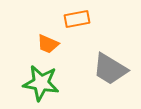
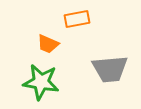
gray trapezoid: rotated 36 degrees counterclockwise
green star: moved 1 px up
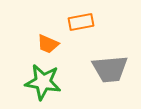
orange rectangle: moved 4 px right, 3 px down
green star: moved 2 px right
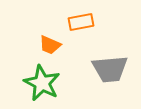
orange trapezoid: moved 2 px right, 1 px down
green star: moved 1 px left, 1 px down; rotated 18 degrees clockwise
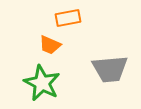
orange rectangle: moved 13 px left, 4 px up
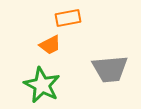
orange trapezoid: rotated 50 degrees counterclockwise
green star: moved 2 px down
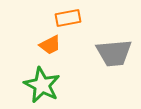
gray trapezoid: moved 4 px right, 16 px up
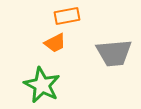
orange rectangle: moved 1 px left, 2 px up
orange trapezoid: moved 5 px right, 2 px up
